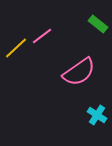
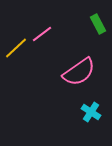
green rectangle: rotated 24 degrees clockwise
pink line: moved 2 px up
cyan cross: moved 6 px left, 3 px up
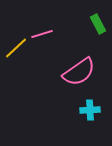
pink line: rotated 20 degrees clockwise
cyan cross: moved 1 px left, 2 px up; rotated 36 degrees counterclockwise
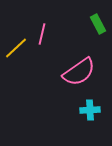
pink line: rotated 60 degrees counterclockwise
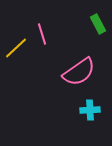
pink line: rotated 30 degrees counterclockwise
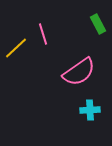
pink line: moved 1 px right
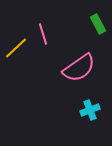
pink semicircle: moved 4 px up
cyan cross: rotated 18 degrees counterclockwise
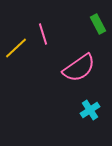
cyan cross: rotated 12 degrees counterclockwise
